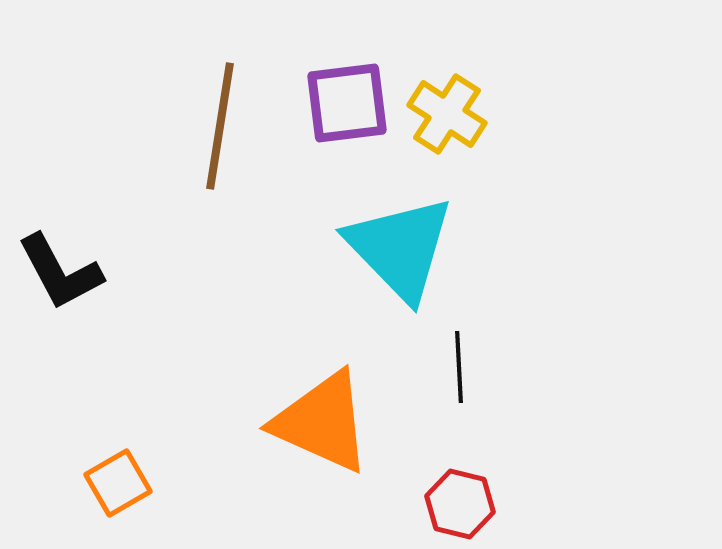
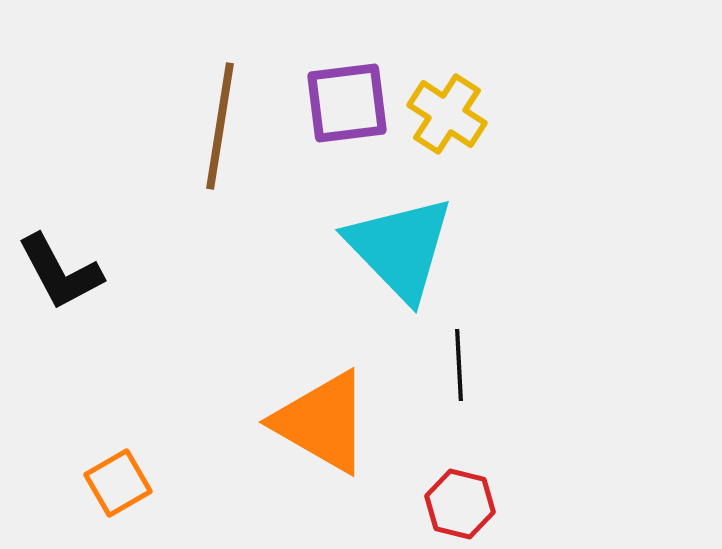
black line: moved 2 px up
orange triangle: rotated 6 degrees clockwise
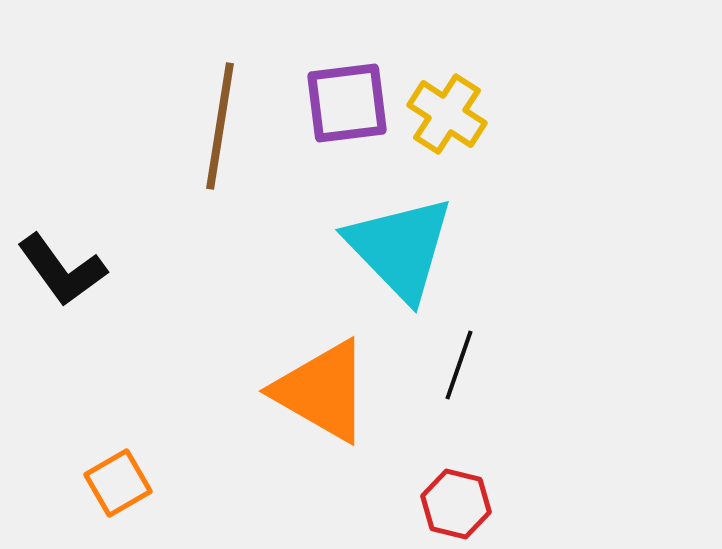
black L-shape: moved 2 px right, 2 px up; rotated 8 degrees counterclockwise
black line: rotated 22 degrees clockwise
orange triangle: moved 31 px up
red hexagon: moved 4 px left
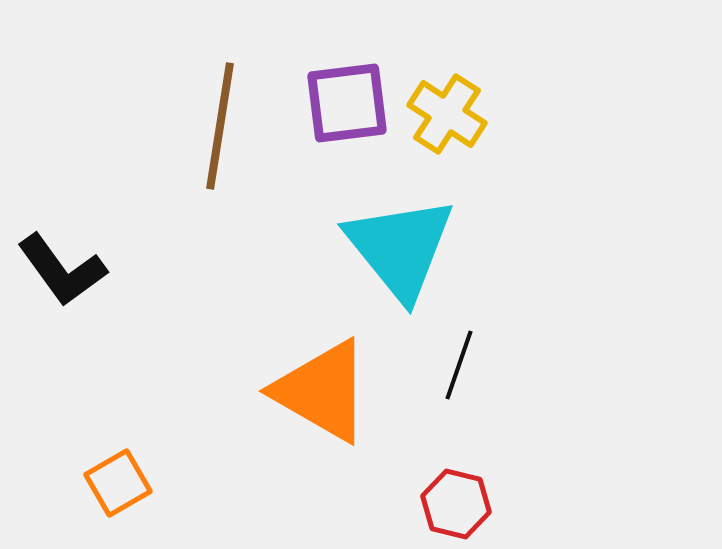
cyan triangle: rotated 5 degrees clockwise
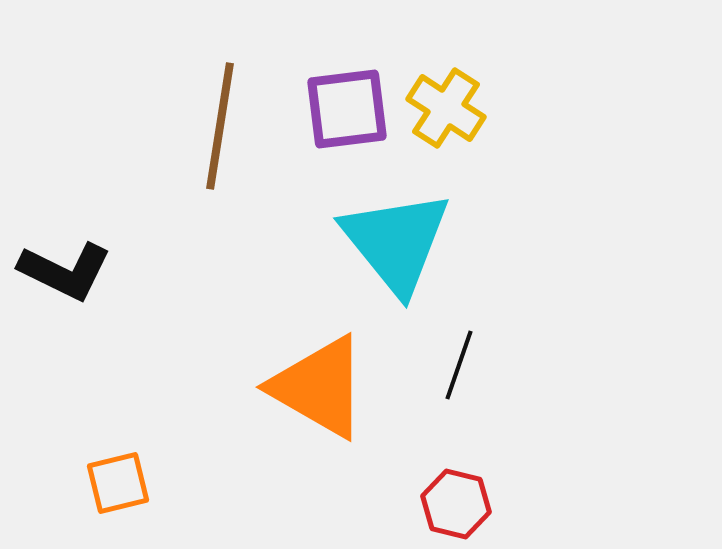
purple square: moved 6 px down
yellow cross: moved 1 px left, 6 px up
cyan triangle: moved 4 px left, 6 px up
black L-shape: moved 3 px right, 1 px down; rotated 28 degrees counterclockwise
orange triangle: moved 3 px left, 4 px up
orange square: rotated 16 degrees clockwise
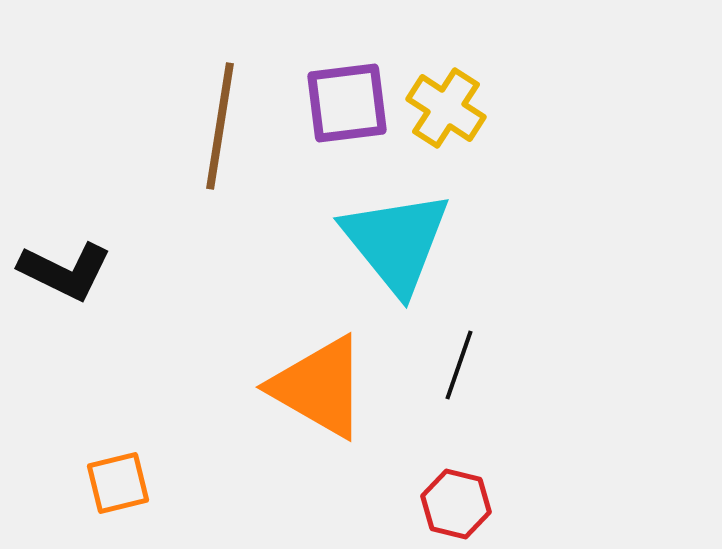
purple square: moved 6 px up
